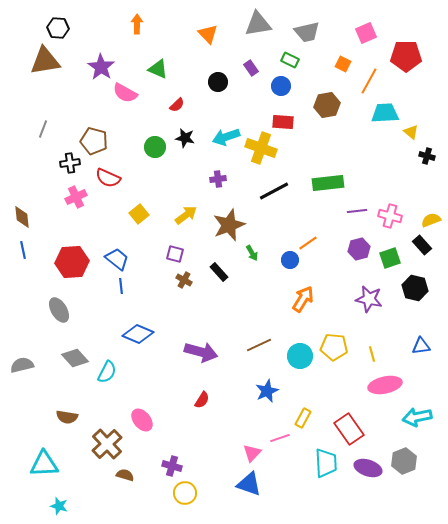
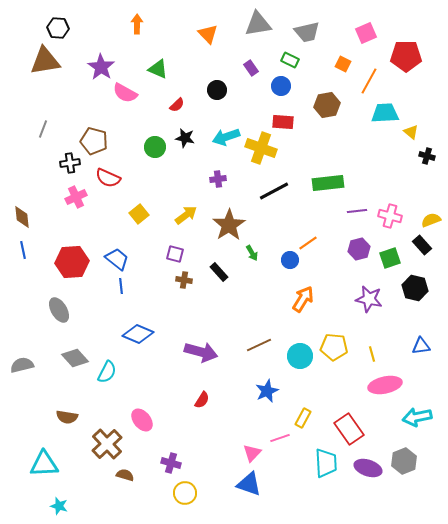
black circle at (218, 82): moved 1 px left, 8 px down
brown star at (229, 225): rotated 12 degrees counterclockwise
brown cross at (184, 280): rotated 21 degrees counterclockwise
purple cross at (172, 466): moved 1 px left, 3 px up
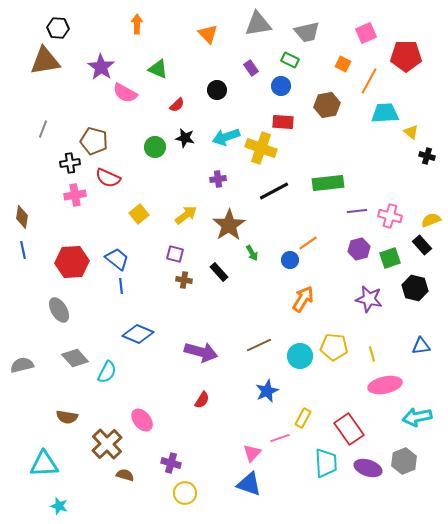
pink cross at (76, 197): moved 1 px left, 2 px up; rotated 15 degrees clockwise
brown diamond at (22, 217): rotated 15 degrees clockwise
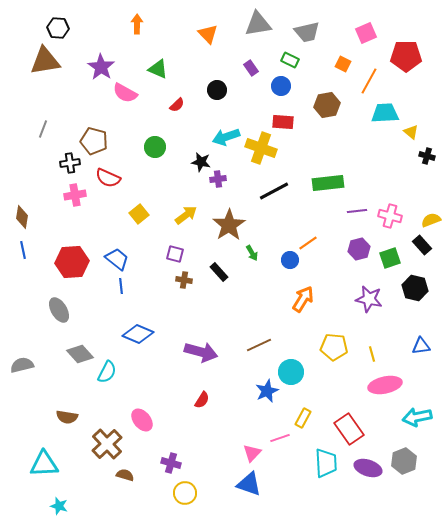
black star at (185, 138): moved 16 px right, 24 px down
cyan circle at (300, 356): moved 9 px left, 16 px down
gray diamond at (75, 358): moved 5 px right, 4 px up
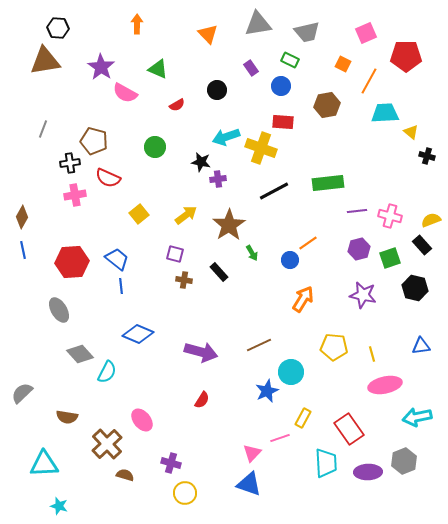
red semicircle at (177, 105): rotated 14 degrees clockwise
brown diamond at (22, 217): rotated 20 degrees clockwise
purple star at (369, 299): moved 6 px left, 4 px up
gray semicircle at (22, 365): moved 28 px down; rotated 30 degrees counterclockwise
purple ellipse at (368, 468): moved 4 px down; rotated 20 degrees counterclockwise
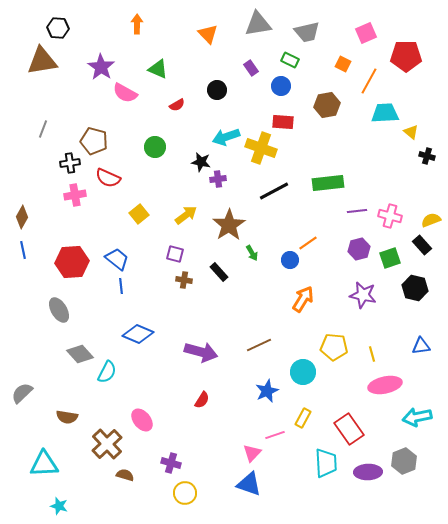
brown triangle at (45, 61): moved 3 px left
cyan circle at (291, 372): moved 12 px right
pink line at (280, 438): moved 5 px left, 3 px up
